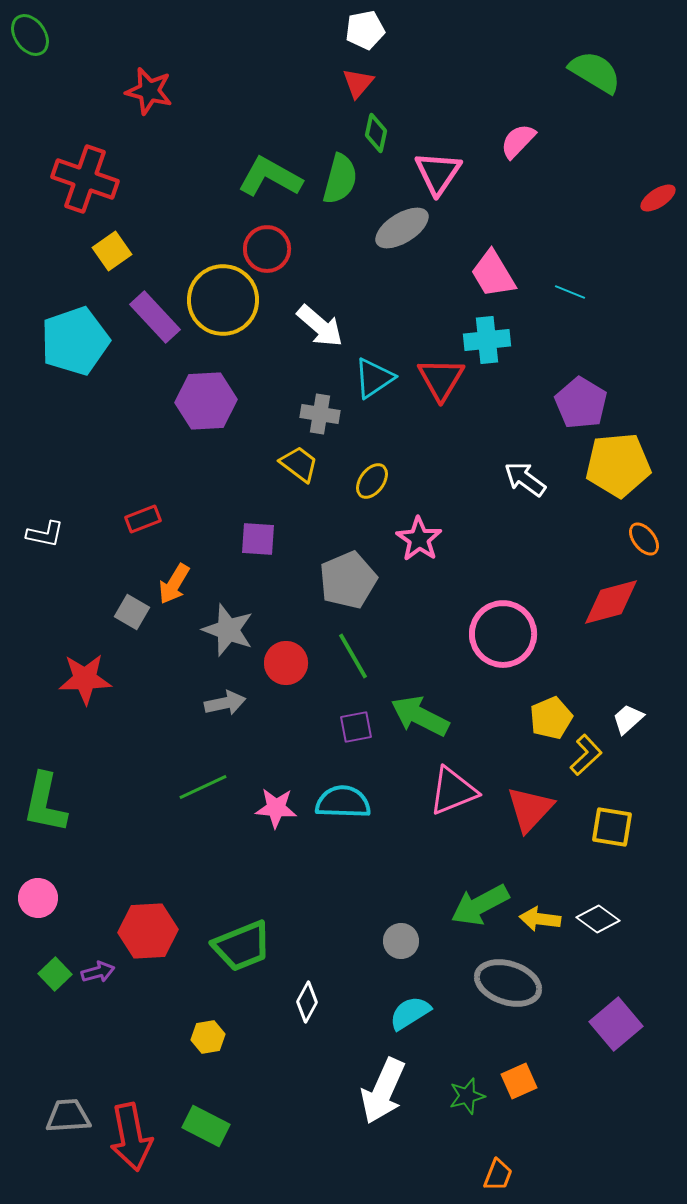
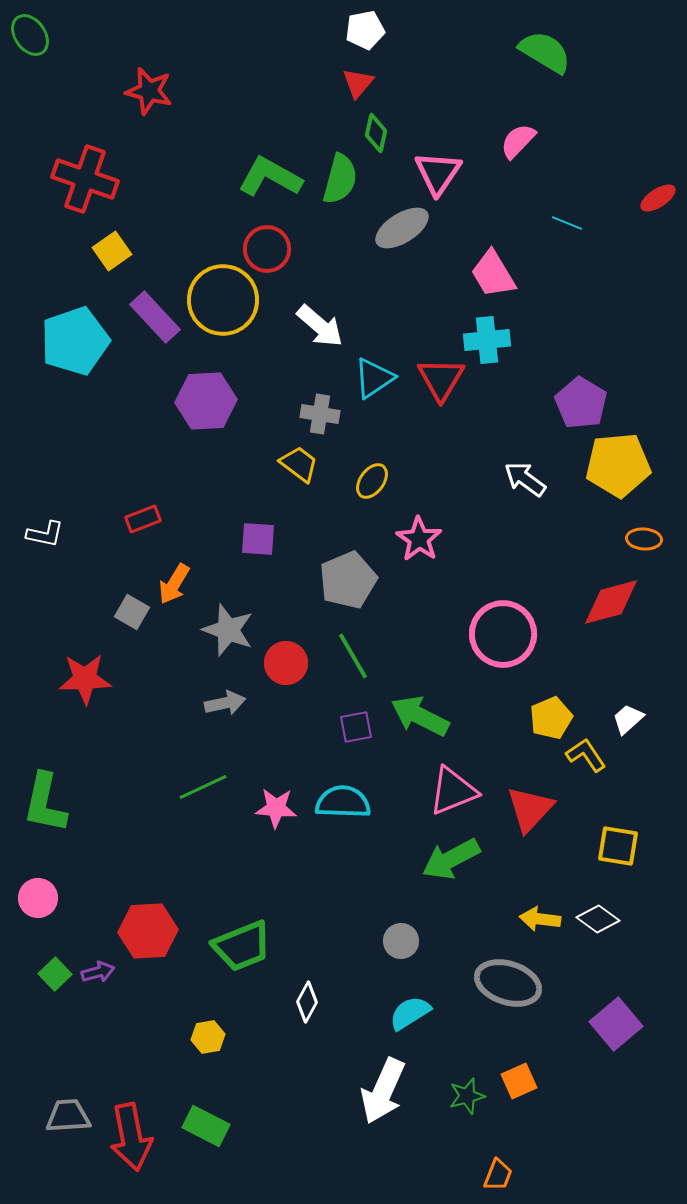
green semicircle at (595, 72): moved 50 px left, 20 px up
cyan line at (570, 292): moved 3 px left, 69 px up
orange ellipse at (644, 539): rotated 48 degrees counterclockwise
yellow L-shape at (586, 755): rotated 81 degrees counterclockwise
yellow square at (612, 827): moved 6 px right, 19 px down
green arrow at (480, 905): moved 29 px left, 46 px up
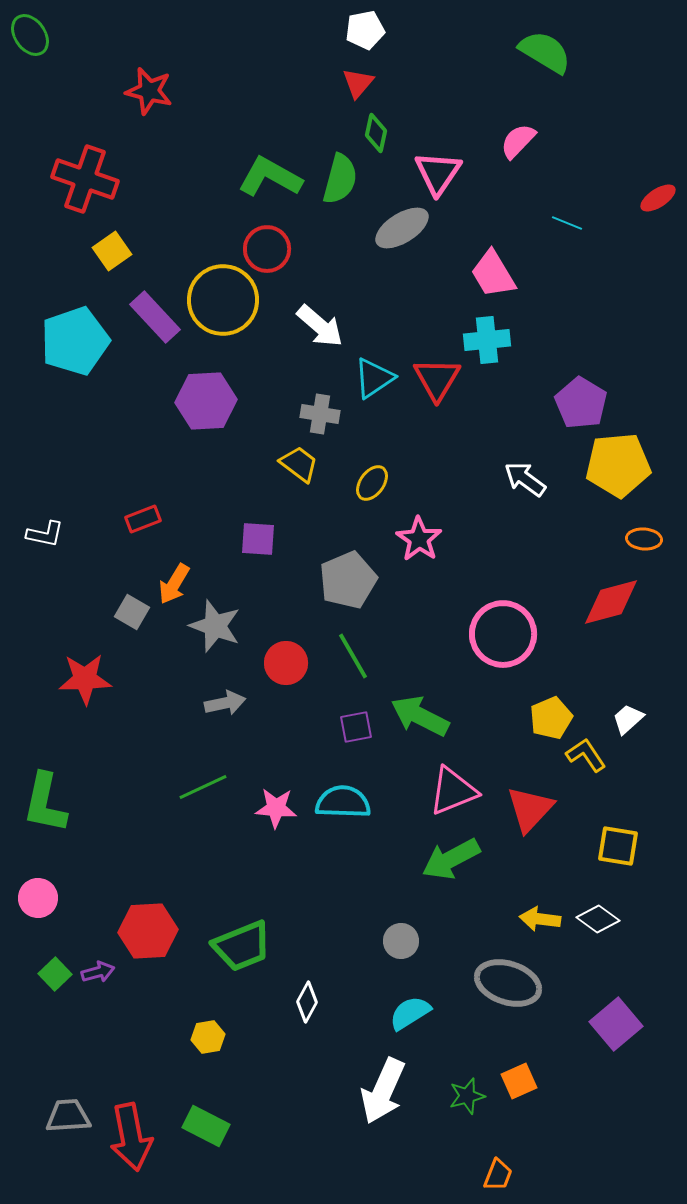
red triangle at (441, 379): moved 4 px left
yellow ellipse at (372, 481): moved 2 px down
gray star at (228, 630): moved 13 px left, 4 px up
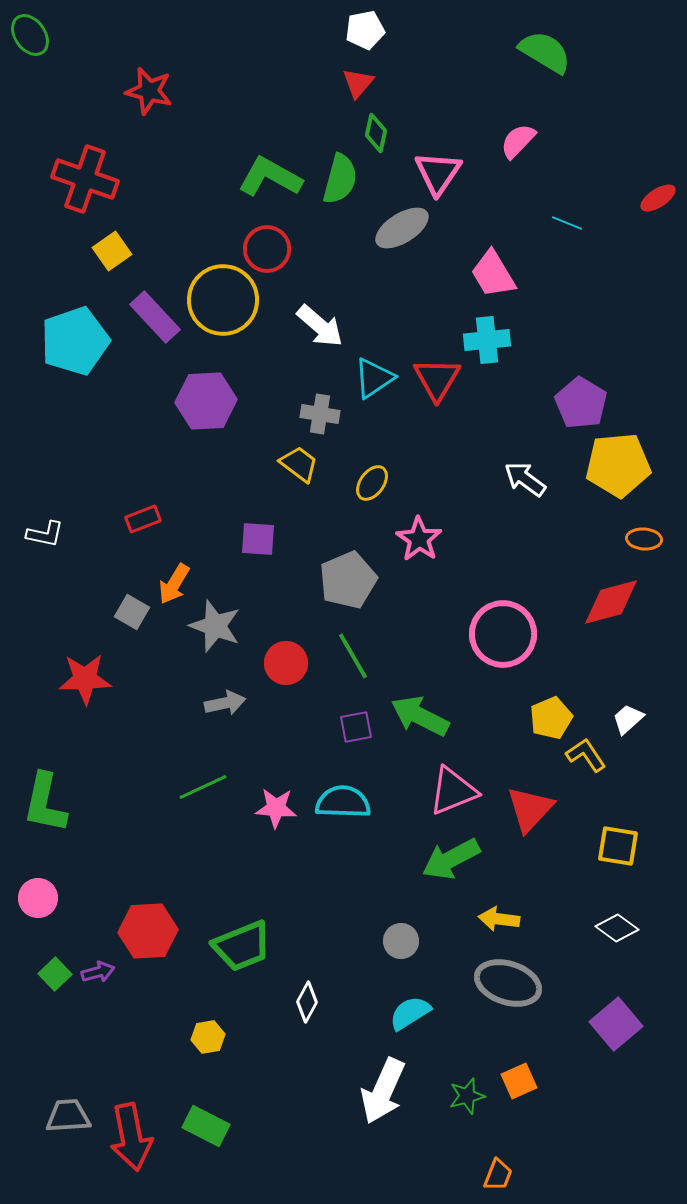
yellow arrow at (540, 919): moved 41 px left
white diamond at (598, 919): moved 19 px right, 9 px down
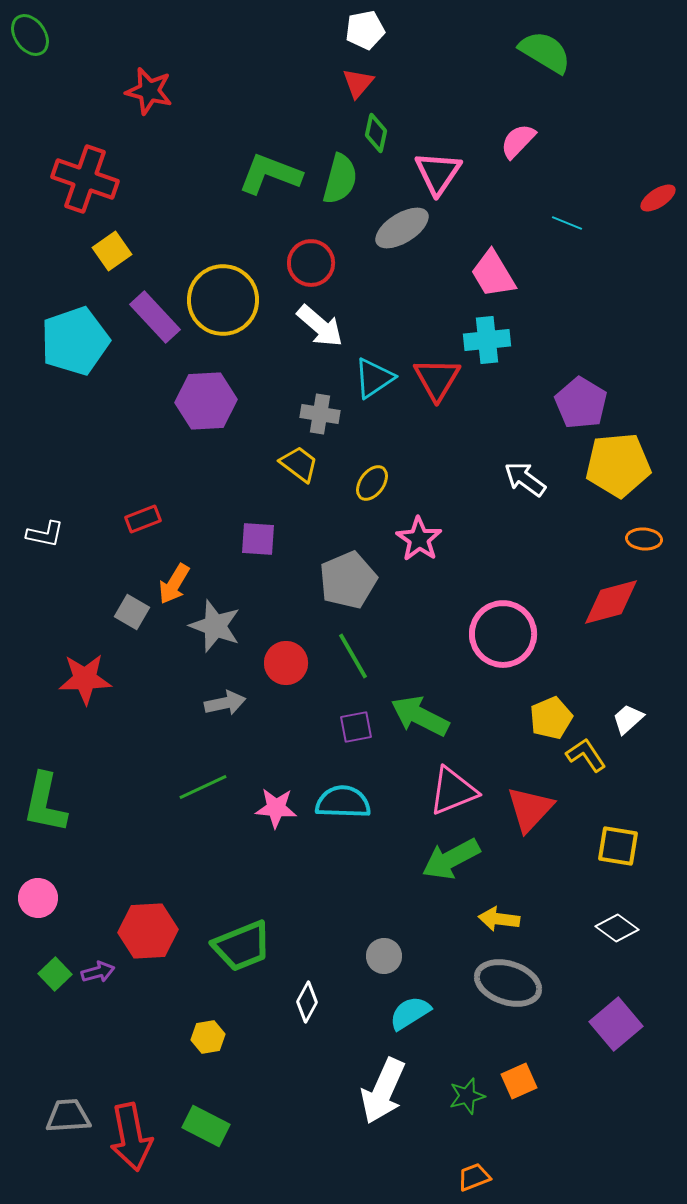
green L-shape at (270, 177): moved 3 px up; rotated 8 degrees counterclockwise
red circle at (267, 249): moved 44 px right, 14 px down
gray circle at (401, 941): moved 17 px left, 15 px down
orange trapezoid at (498, 1175): moved 24 px left, 2 px down; rotated 132 degrees counterclockwise
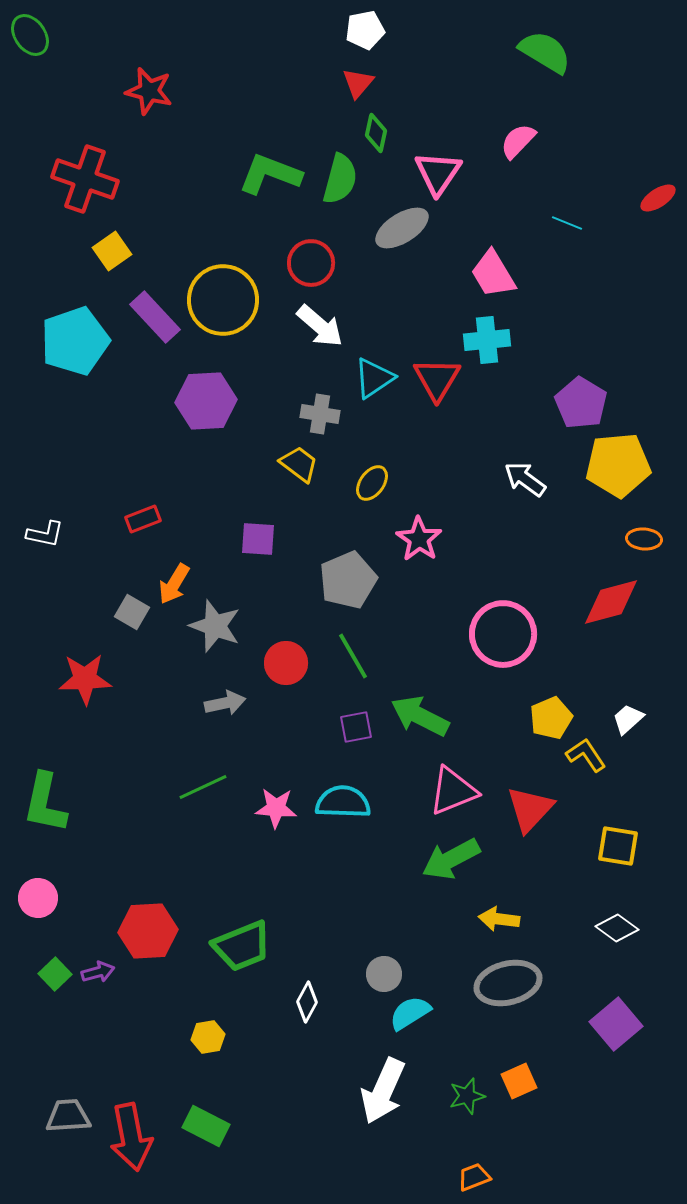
gray circle at (384, 956): moved 18 px down
gray ellipse at (508, 983): rotated 32 degrees counterclockwise
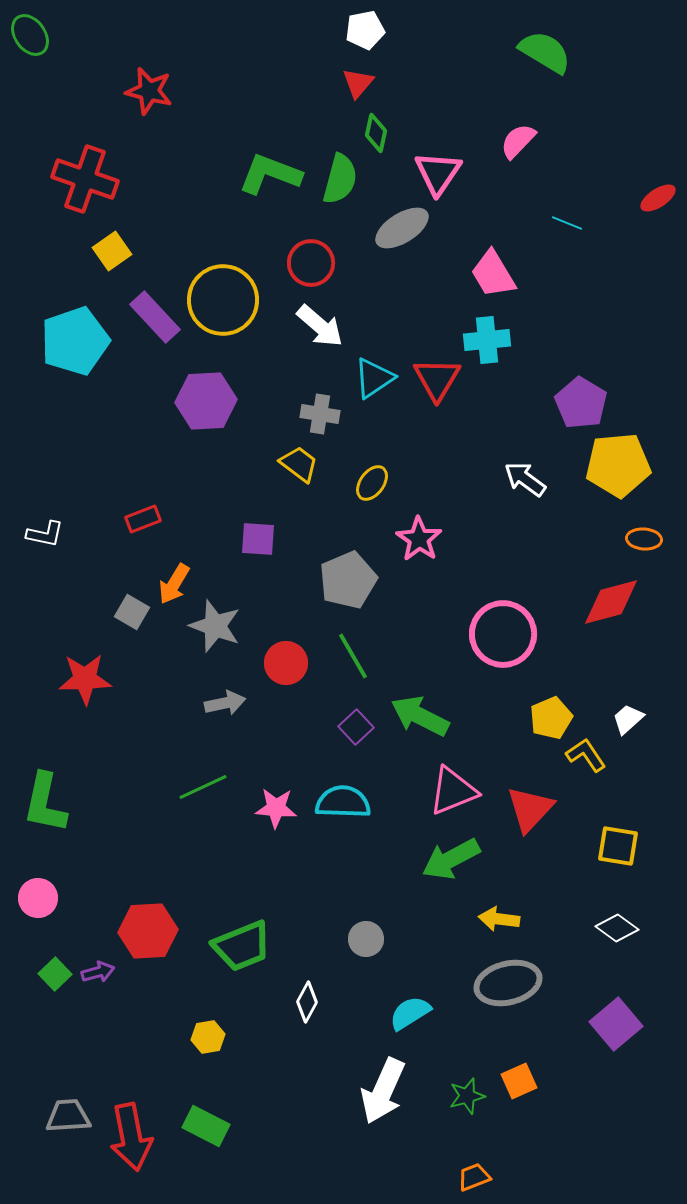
purple square at (356, 727): rotated 32 degrees counterclockwise
gray circle at (384, 974): moved 18 px left, 35 px up
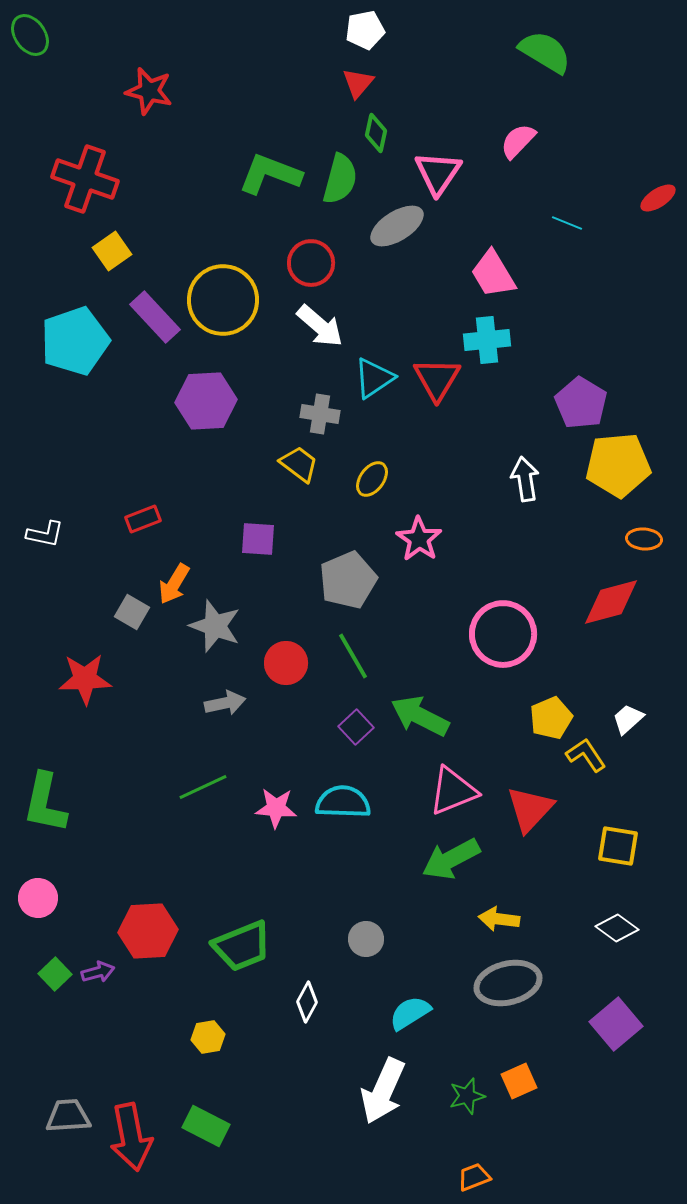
gray ellipse at (402, 228): moved 5 px left, 2 px up
white arrow at (525, 479): rotated 45 degrees clockwise
yellow ellipse at (372, 483): moved 4 px up
